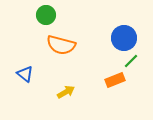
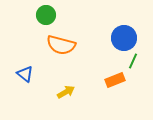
green line: moved 2 px right; rotated 21 degrees counterclockwise
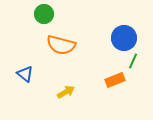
green circle: moved 2 px left, 1 px up
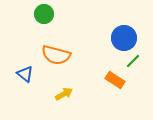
orange semicircle: moved 5 px left, 10 px down
green line: rotated 21 degrees clockwise
orange rectangle: rotated 54 degrees clockwise
yellow arrow: moved 2 px left, 2 px down
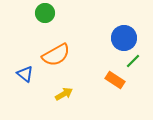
green circle: moved 1 px right, 1 px up
orange semicircle: rotated 44 degrees counterclockwise
